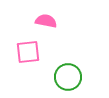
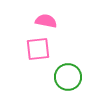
pink square: moved 10 px right, 3 px up
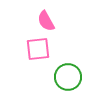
pink semicircle: rotated 130 degrees counterclockwise
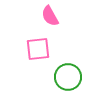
pink semicircle: moved 4 px right, 5 px up
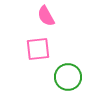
pink semicircle: moved 4 px left
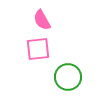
pink semicircle: moved 4 px left, 4 px down
